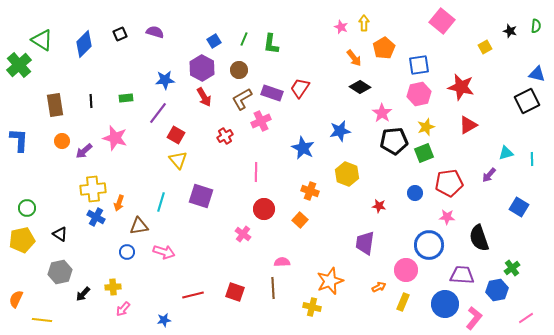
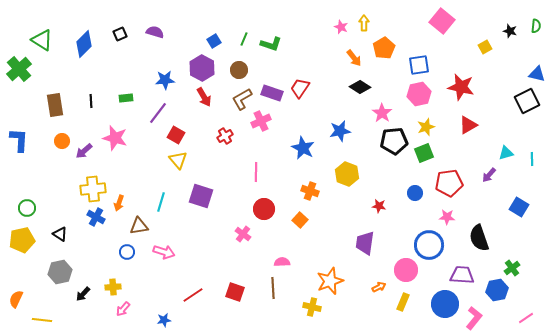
green L-shape at (271, 44): rotated 80 degrees counterclockwise
green cross at (19, 65): moved 4 px down
red line at (193, 295): rotated 20 degrees counterclockwise
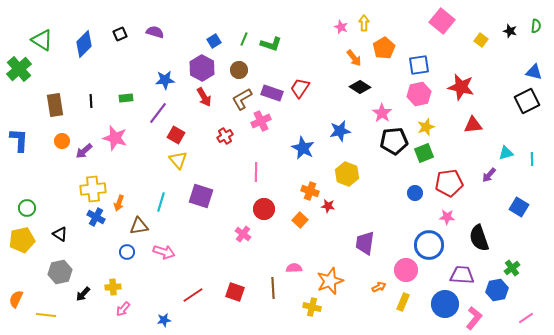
yellow square at (485, 47): moved 4 px left, 7 px up; rotated 24 degrees counterclockwise
blue triangle at (537, 74): moved 3 px left, 2 px up
red triangle at (468, 125): moved 5 px right; rotated 24 degrees clockwise
red star at (379, 206): moved 51 px left
pink semicircle at (282, 262): moved 12 px right, 6 px down
yellow line at (42, 320): moved 4 px right, 5 px up
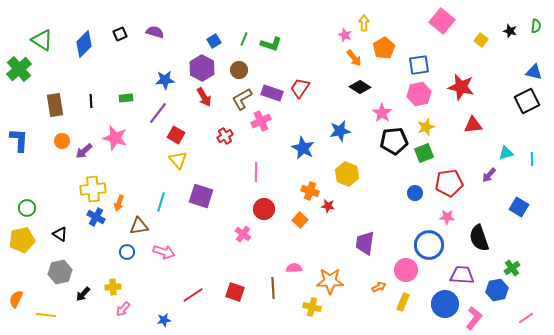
pink star at (341, 27): moved 4 px right, 8 px down
orange star at (330, 281): rotated 20 degrees clockwise
